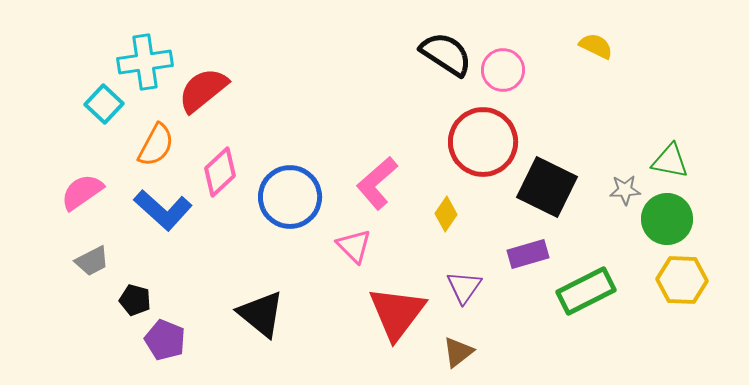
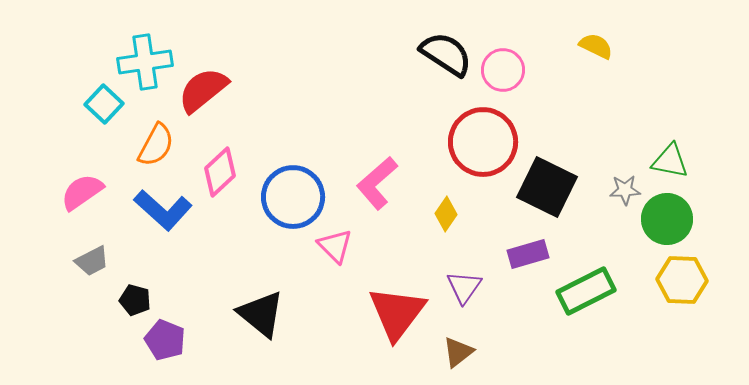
blue circle: moved 3 px right
pink triangle: moved 19 px left
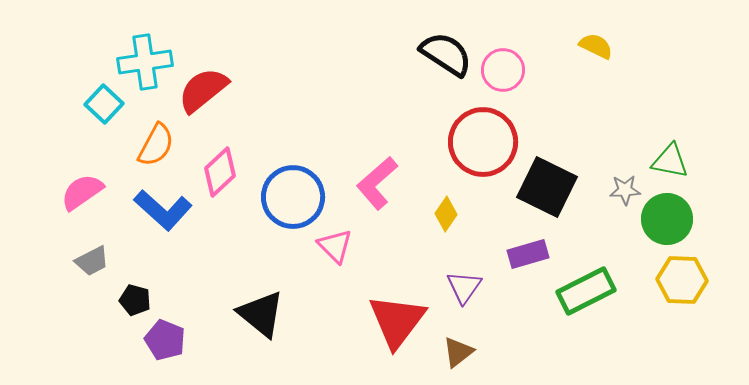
red triangle: moved 8 px down
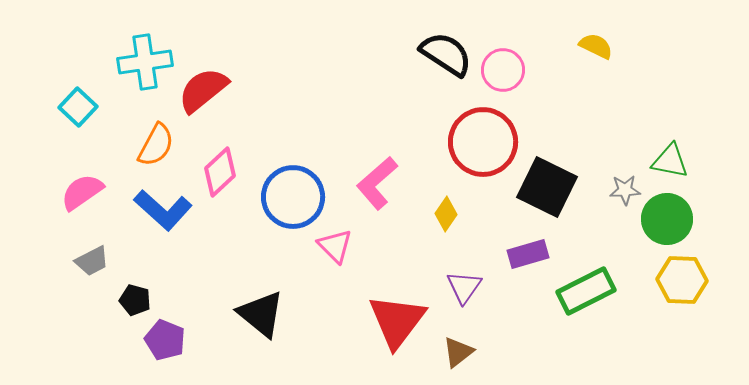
cyan square: moved 26 px left, 3 px down
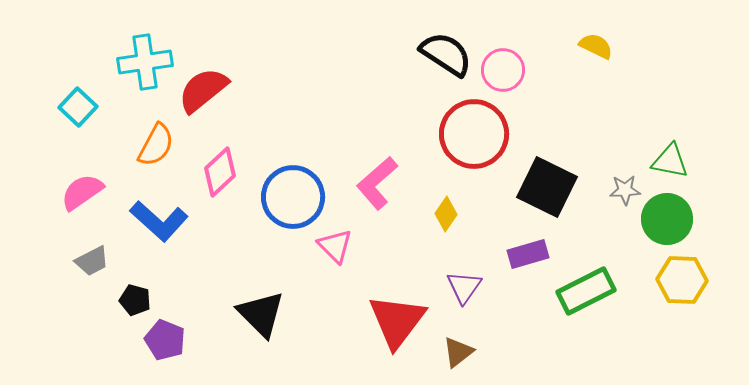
red circle: moved 9 px left, 8 px up
blue L-shape: moved 4 px left, 11 px down
black triangle: rotated 6 degrees clockwise
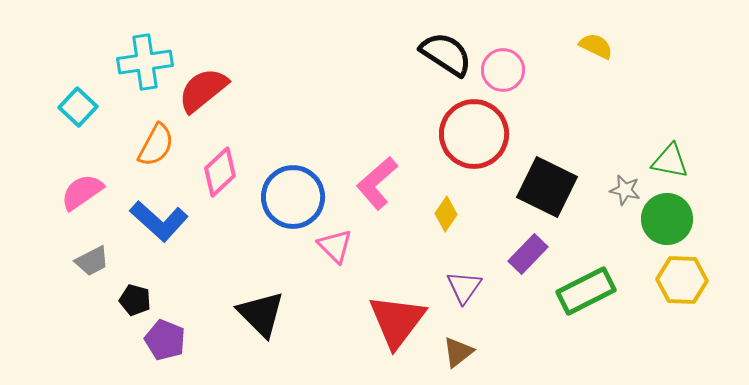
gray star: rotated 16 degrees clockwise
purple rectangle: rotated 30 degrees counterclockwise
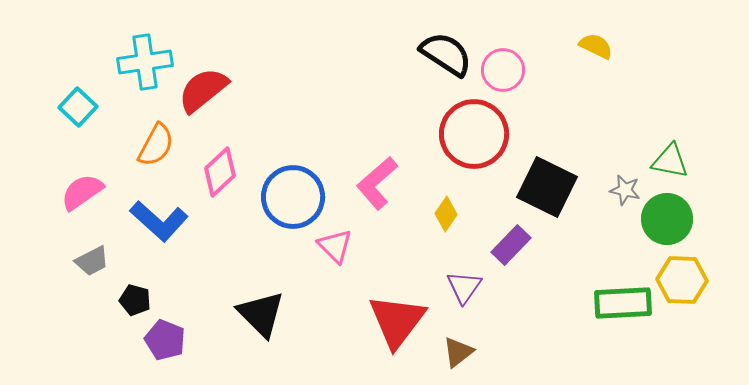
purple rectangle: moved 17 px left, 9 px up
green rectangle: moved 37 px right, 12 px down; rotated 24 degrees clockwise
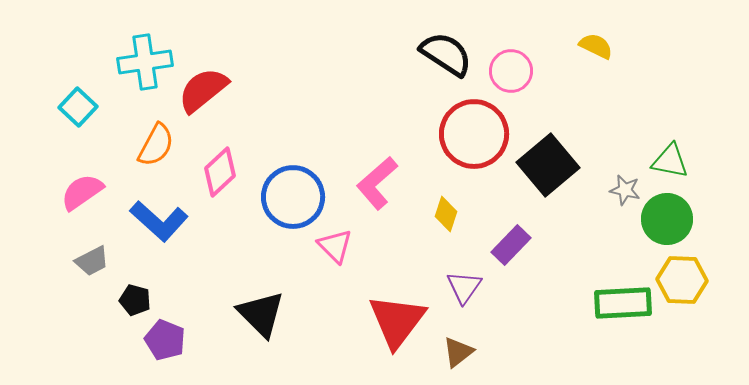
pink circle: moved 8 px right, 1 px down
black square: moved 1 px right, 22 px up; rotated 24 degrees clockwise
yellow diamond: rotated 16 degrees counterclockwise
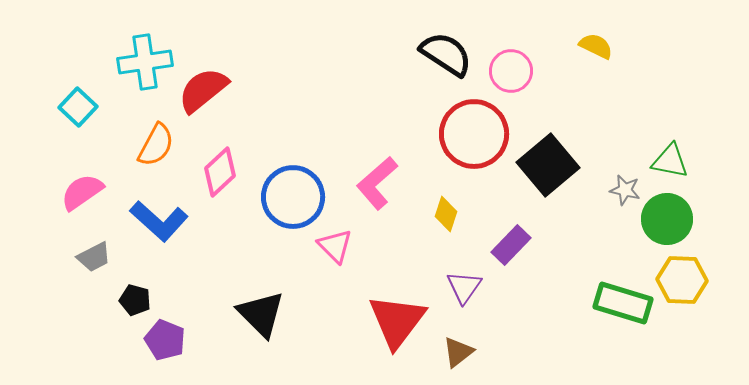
gray trapezoid: moved 2 px right, 4 px up
green rectangle: rotated 20 degrees clockwise
